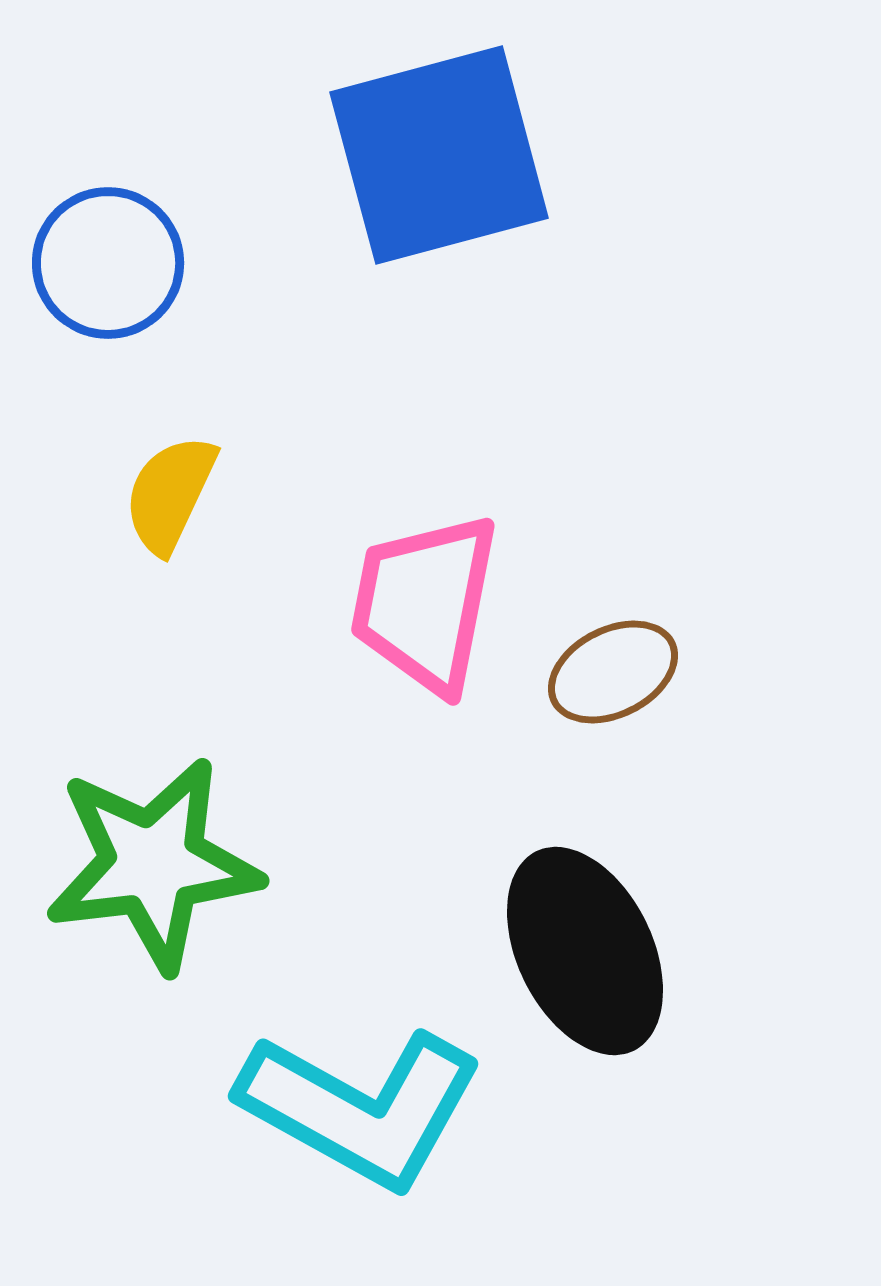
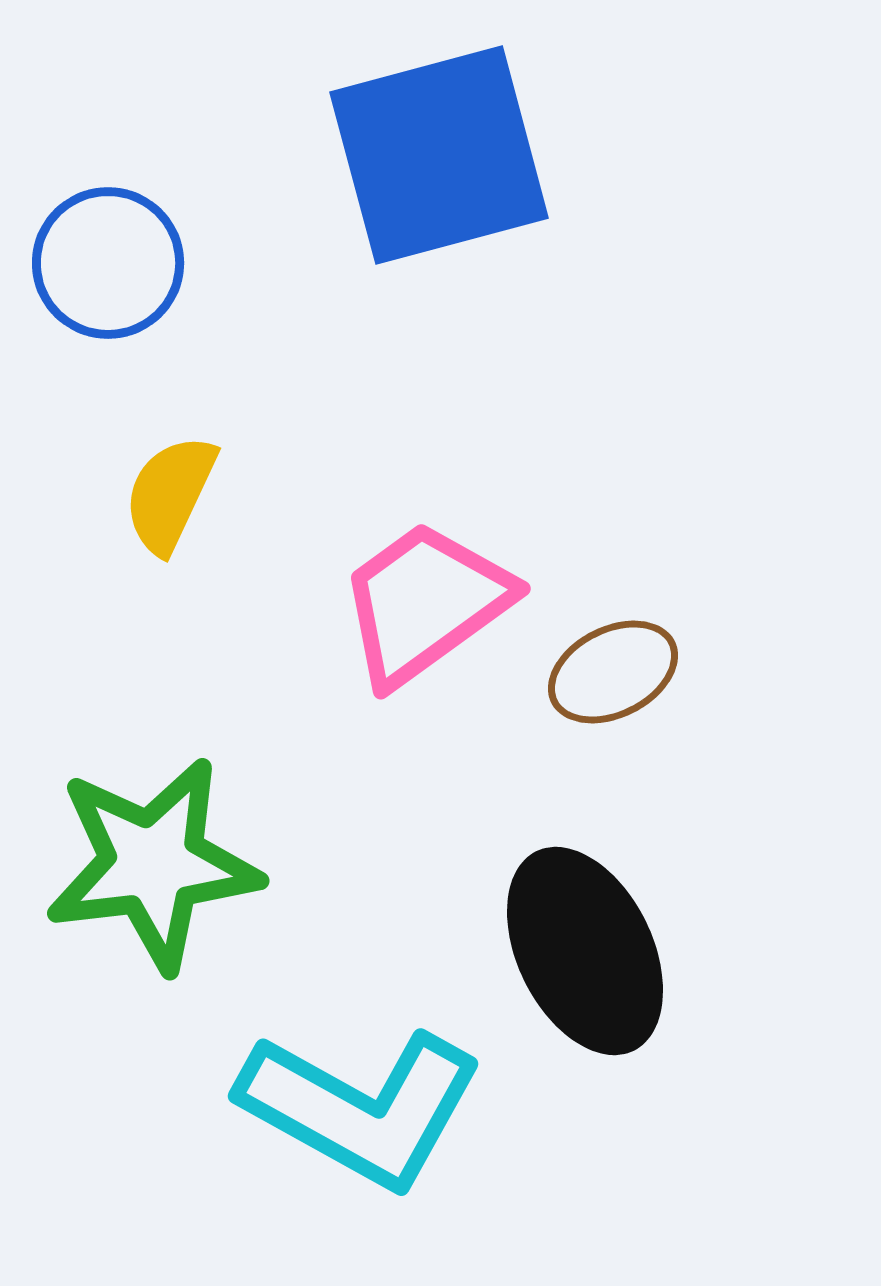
pink trapezoid: rotated 43 degrees clockwise
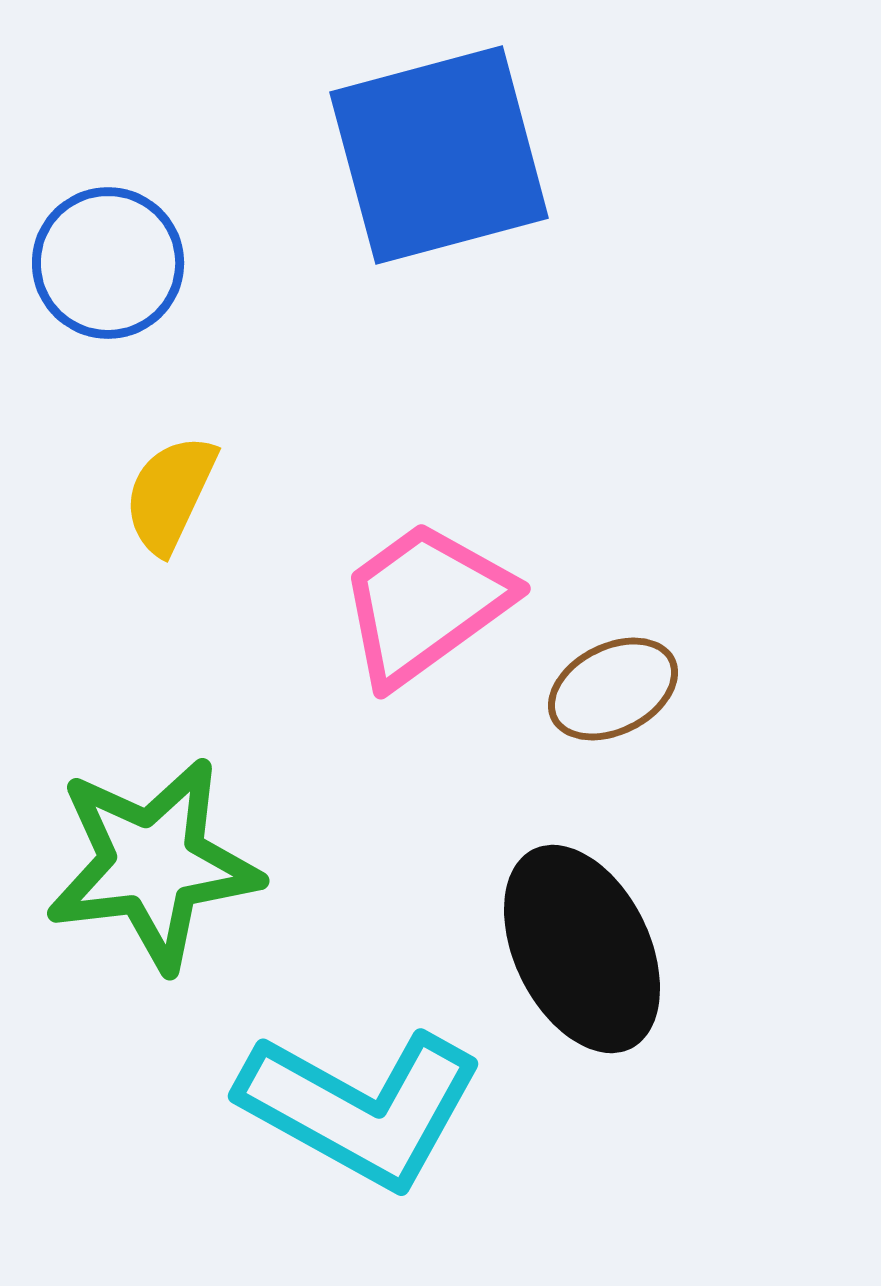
brown ellipse: moved 17 px down
black ellipse: moved 3 px left, 2 px up
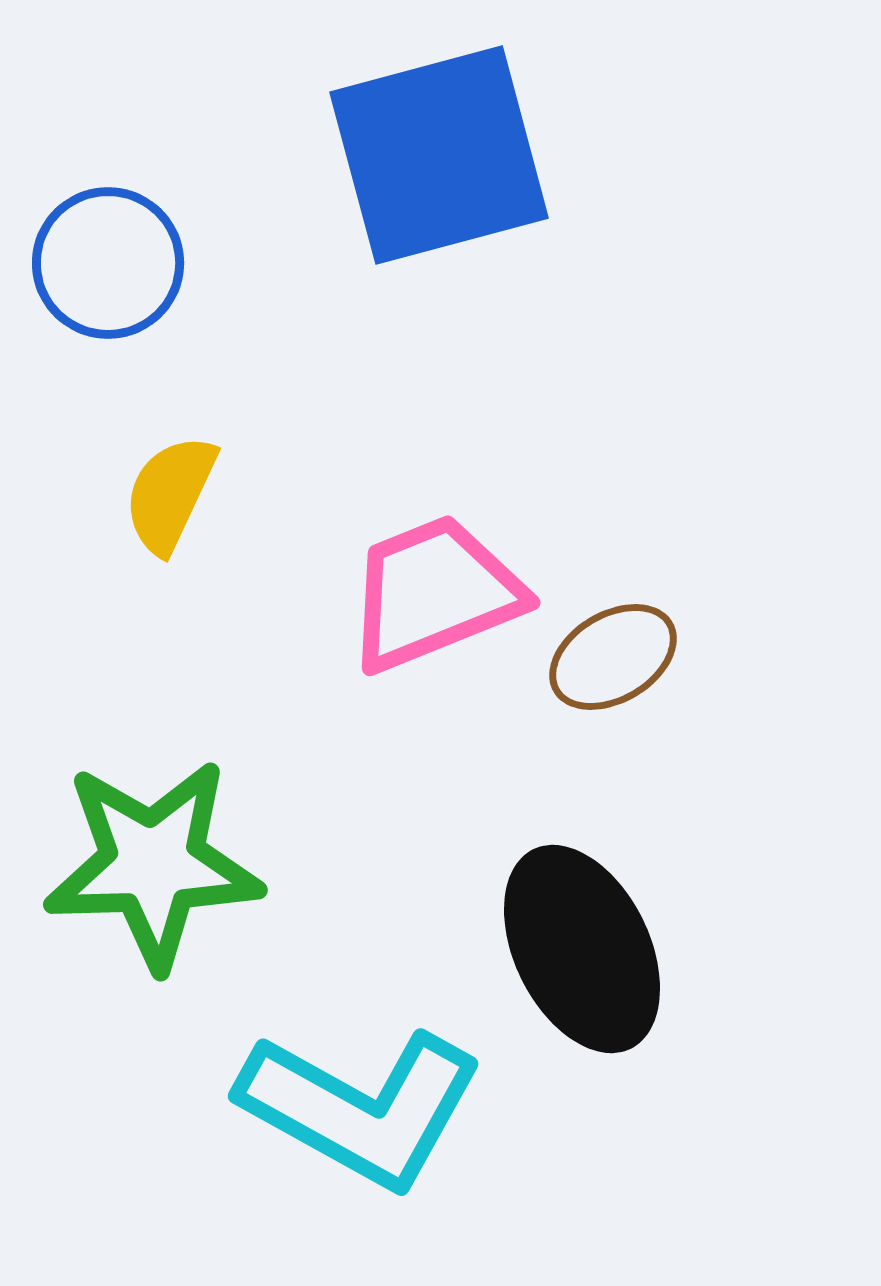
pink trapezoid: moved 9 px right, 10 px up; rotated 14 degrees clockwise
brown ellipse: moved 32 px up; rotated 4 degrees counterclockwise
green star: rotated 5 degrees clockwise
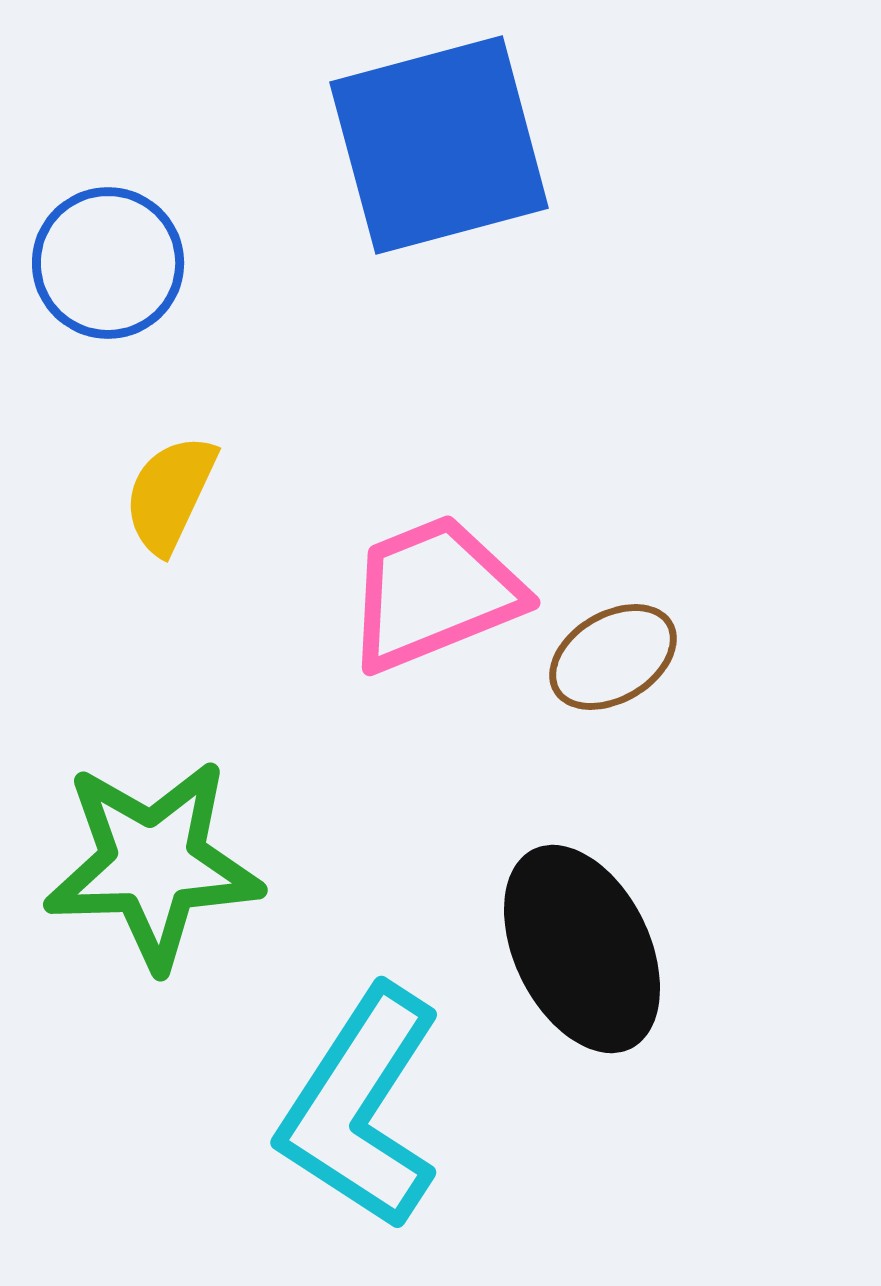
blue square: moved 10 px up
cyan L-shape: rotated 94 degrees clockwise
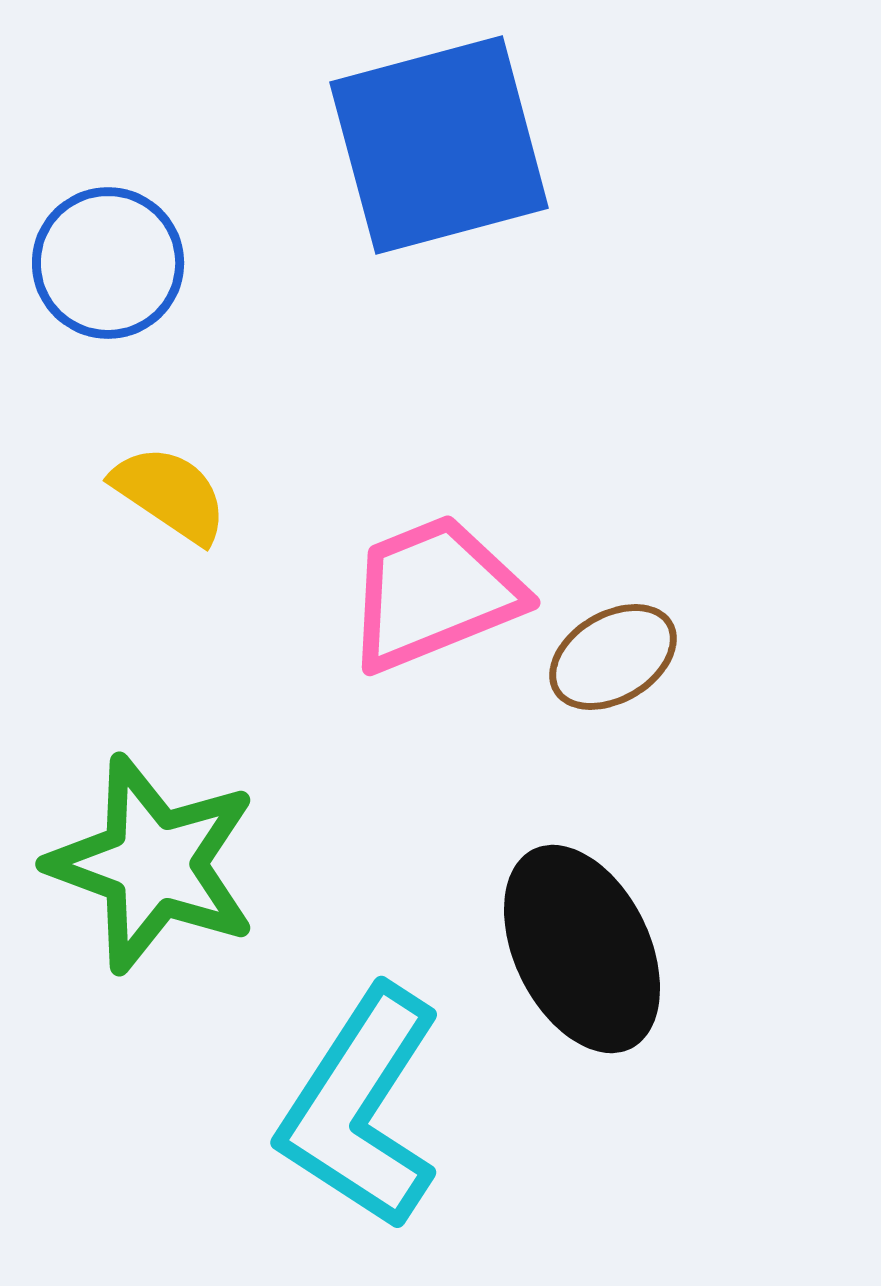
yellow semicircle: rotated 99 degrees clockwise
green star: rotated 22 degrees clockwise
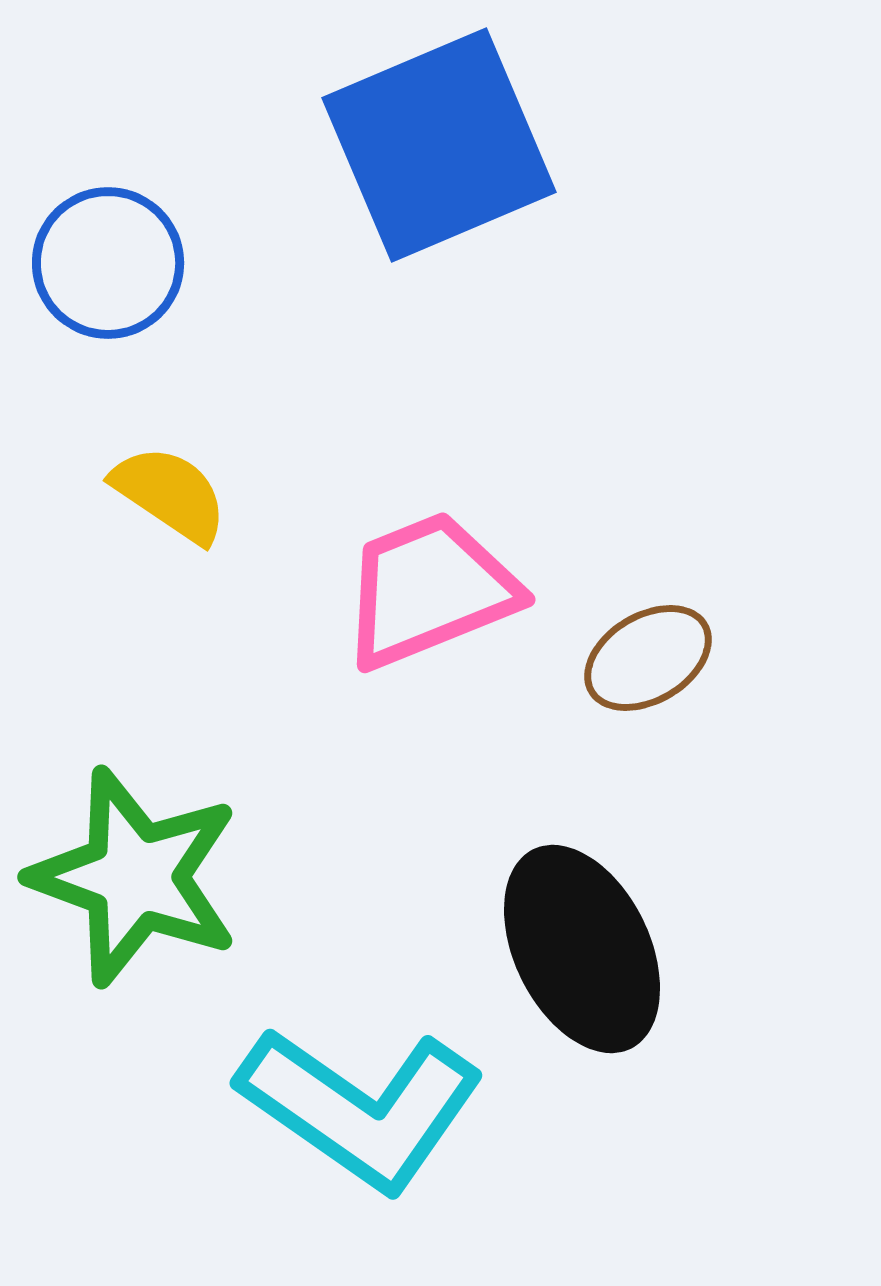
blue square: rotated 8 degrees counterclockwise
pink trapezoid: moved 5 px left, 3 px up
brown ellipse: moved 35 px right, 1 px down
green star: moved 18 px left, 13 px down
cyan L-shape: rotated 88 degrees counterclockwise
